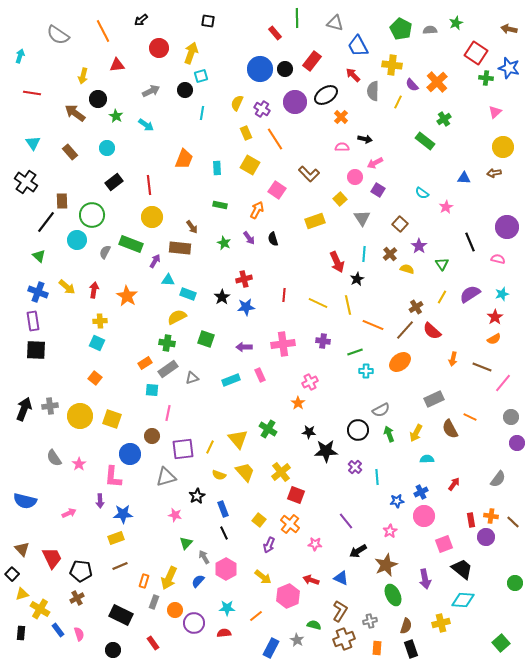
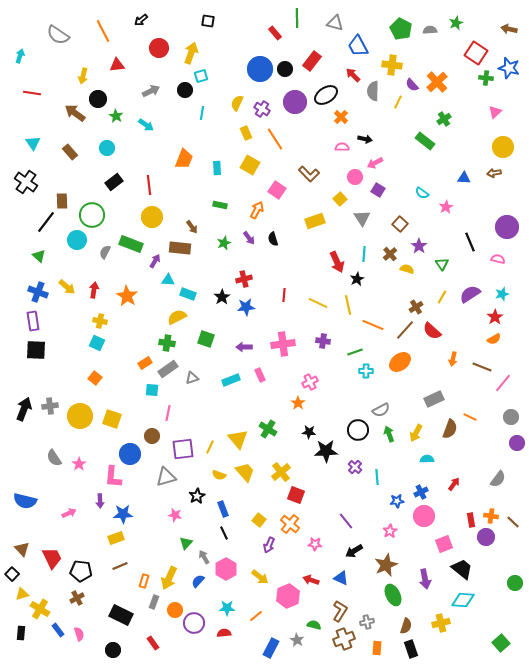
green star at (224, 243): rotated 24 degrees clockwise
yellow cross at (100, 321): rotated 16 degrees clockwise
brown semicircle at (450, 429): rotated 132 degrees counterclockwise
black arrow at (358, 551): moved 4 px left
yellow arrow at (263, 577): moved 3 px left
gray cross at (370, 621): moved 3 px left, 1 px down
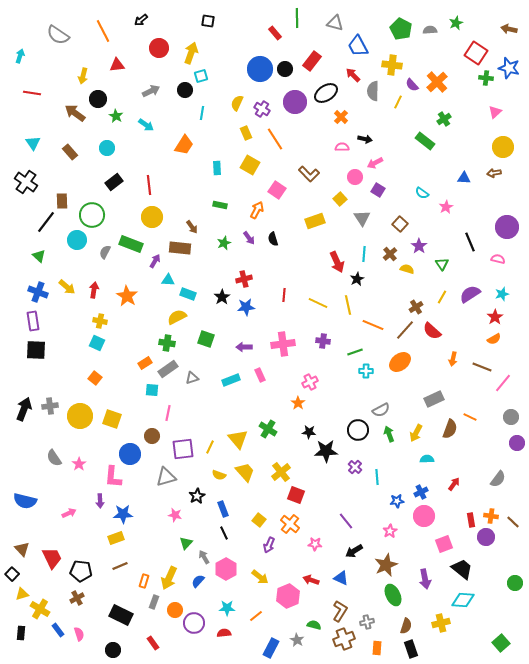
black ellipse at (326, 95): moved 2 px up
orange trapezoid at (184, 159): moved 14 px up; rotated 10 degrees clockwise
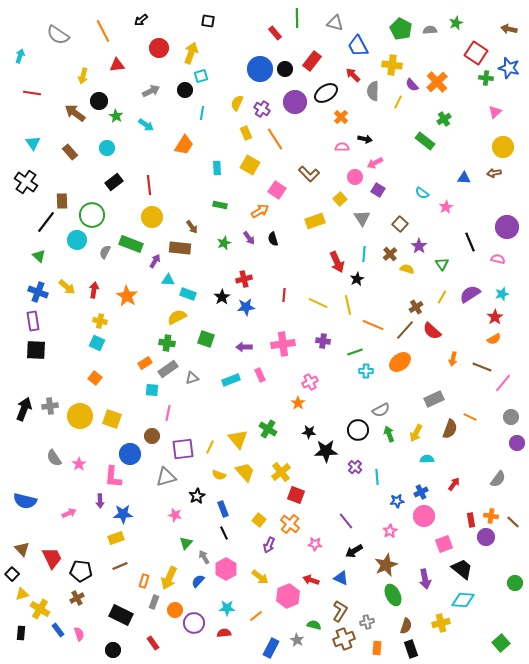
black circle at (98, 99): moved 1 px right, 2 px down
orange arrow at (257, 210): moved 3 px right, 1 px down; rotated 30 degrees clockwise
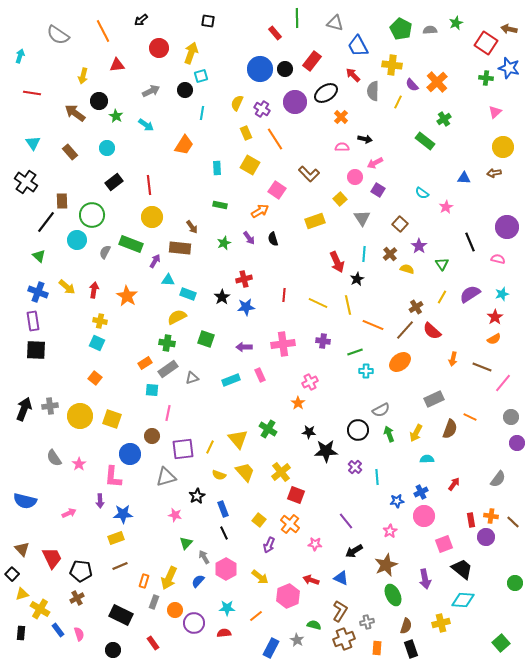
red square at (476, 53): moved 10 px right, 10 px up
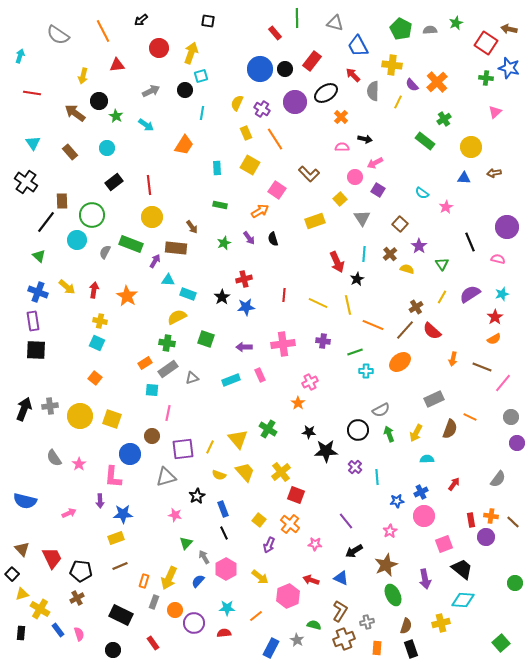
yellow circle at (503, 147): moved 32 px left
brown rectangle at (180, 248): moved 4 px left
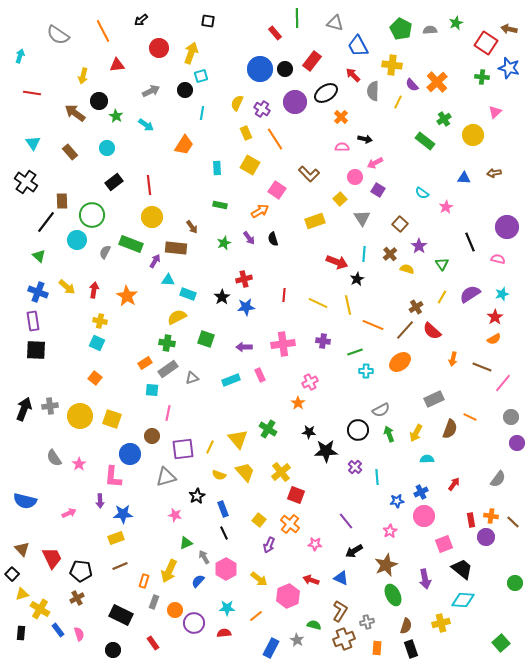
green cross at (486, 78): moved 4 px left, 1 px up
yellow circle at (471, 147): moved 2 px right, 12 px up
red arrow at (337, 262): rotated 45 degrees counterclockwise
green triangle at (186, 543): rotated 24 degrees clockwise
yellow arrow at (260, 577): moved 1 px left, 2 px down
yellow arrow at (169, 578): moved 7 px up
